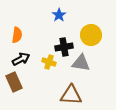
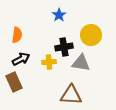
yellow cross: rotated 24 degrees counterclockwise
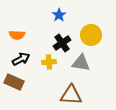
orange semicircle: rotated 84 degrees clockwise
black cross: moved 2 px left, 4 px up; rotated 24 degrees counterclockwise
brown rectangle: rotated 42 degrees counterclockwise
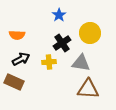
yellow circle: moved 1 px left, 2 px up
brown triangle: moved 17 px right, 6 px up
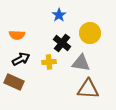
black cross: rotated 18 degrees counterclockwise
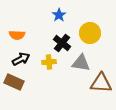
brown triangle: moved 13 px right, 6 px up
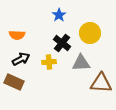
gray triangle: rotated 12 degrees counterclockwise
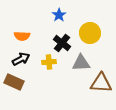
orange semicircle: moved 5 px right, 1 px down
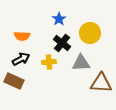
blue star: moved 4 px down
brown rectangle: moved 1 px up
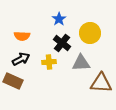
brown rectangle: moved 1 px left
